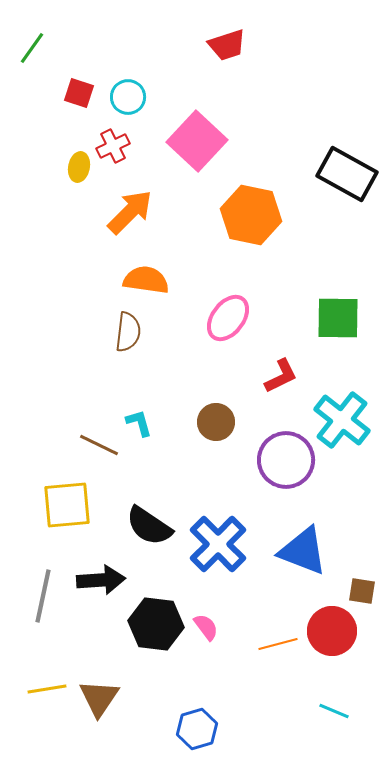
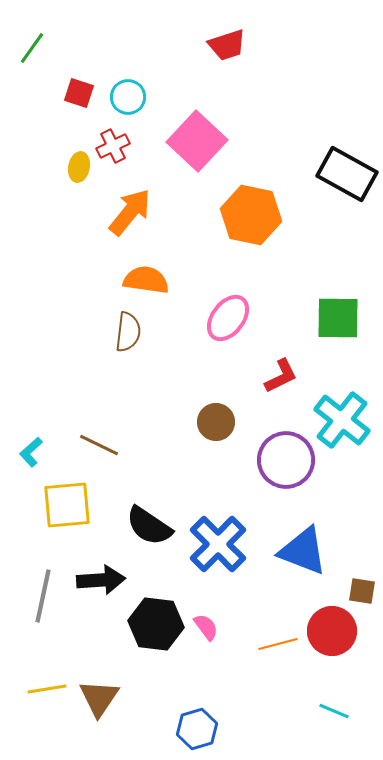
orange arrow: rotated 6 degrees counterclockwise
cyan L-shape: moved 108 px left, 29 px down; rotated 116 degrees counterclockwise
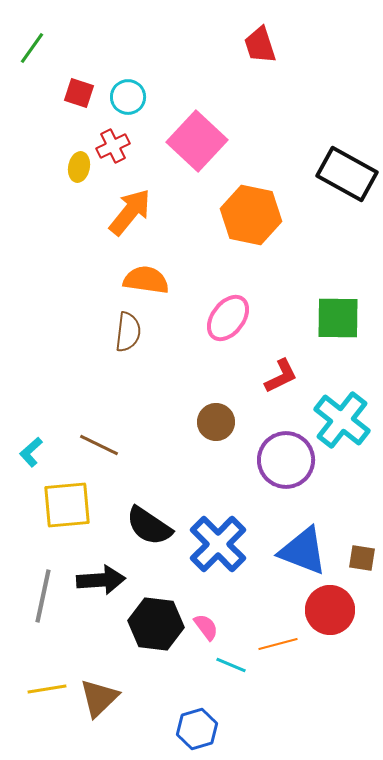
red trapezoid: moved 33 px right; rotated 90 degrees clockwise
brown square: moved 33 px up
red circle: moved 2 px left, 21 px up
brown triangle: rotated 12 degrees clockwise
cyan line: moved 103 px left, 46 px up
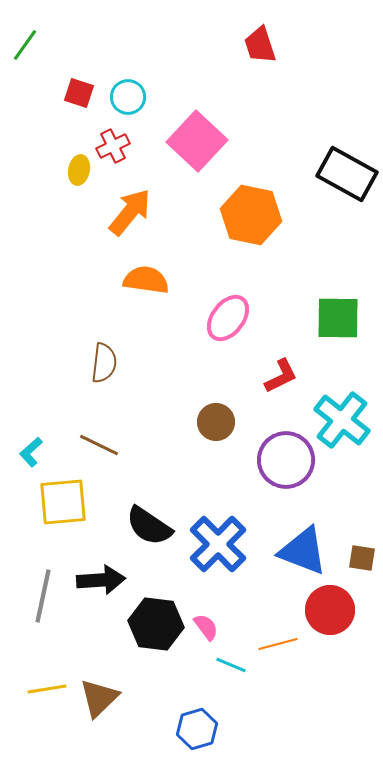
green line: moved 7 px left, 3 px up
yellow ellipse: moved 3 px down
brown semicircle: moved 24 px left, 31 px down
yellow square: moved 4 px left, 3 px up
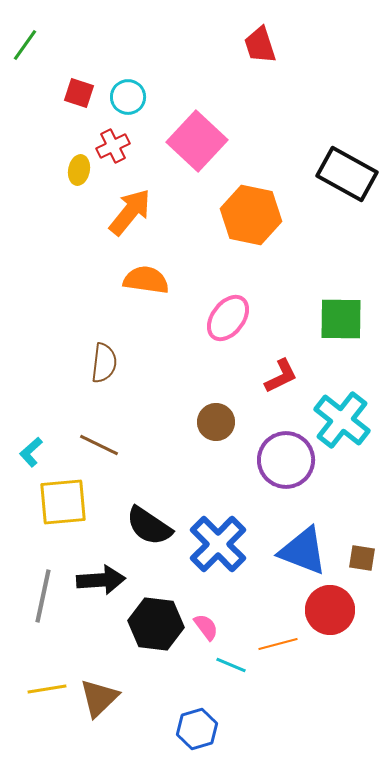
green square: moved 3 px right, 1 px down
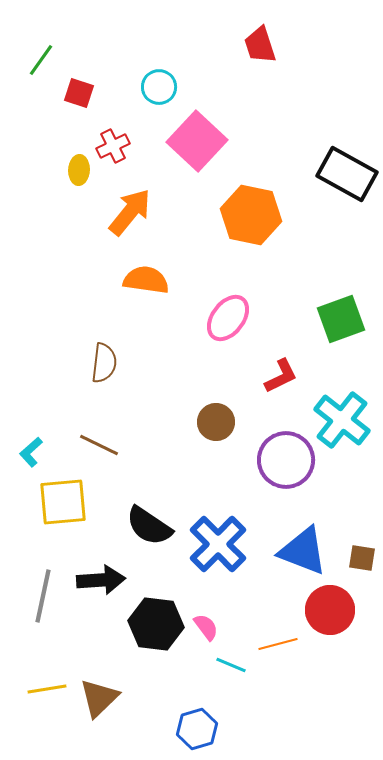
green line: moved 16 px right, 15 px down
cyan circle: moved 31 px right, 10 px up
yellow ellipse: rotated 8 degrees counterclockwise
green square: rotated 21 degrees counterclockwise
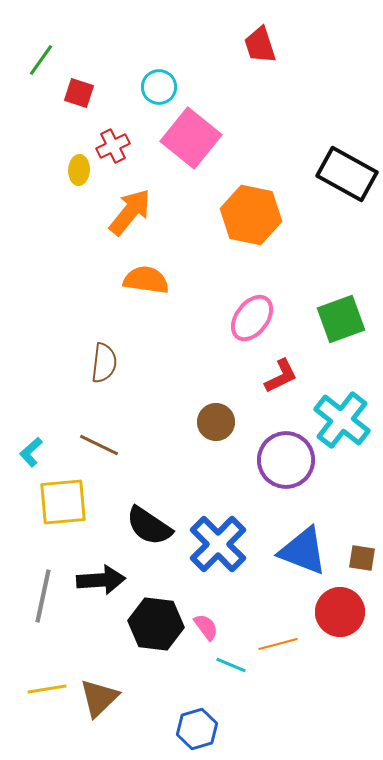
pink square: moved 6 px left, 3 px up; rotated 4 degrees counterclockwise
pink ellipse: moved 24 px right
red circle: moved 10 px right, 2 px down
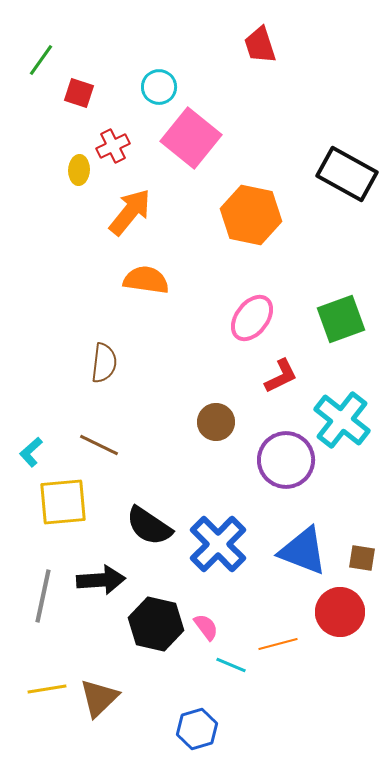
black hexagon: rotated 6 degrees clockwise
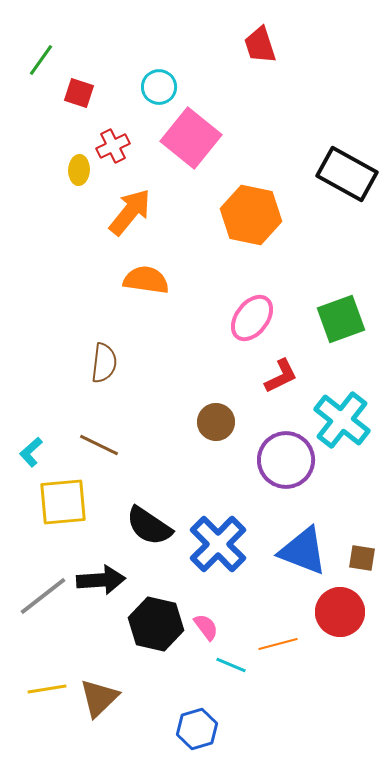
gray line: rotated 40 degrees clockwise
